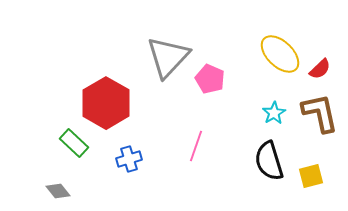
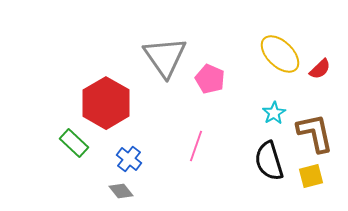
gray triangle: moved 3 px left; rotated 18 degrees counterclockwise
brown L-shape: moved 5 px left, 20 px down
blue cross: rotated 35 degrees counterclockwise
gray diamond: moved 63 px right
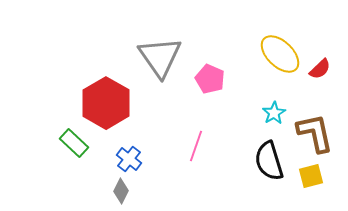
gray triangle: moved 5 px left
gray diamond: rotated 65 degrees clockwise
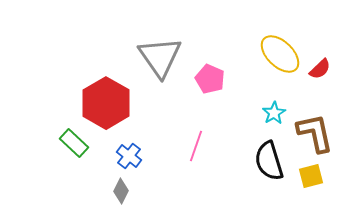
blue cross: moved 3 px up
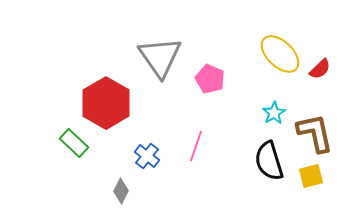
blue cross: moved 18 px right
